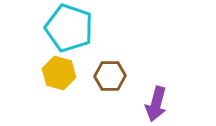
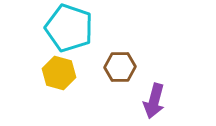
brown hexagon: moved 10 px right, 9 px up
purple arrow: moved 2 px left, 3 px up
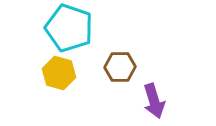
purple arrow: rotated 32 degrees counterclockwise
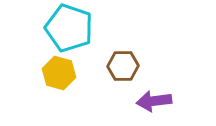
brown hexagon: moved 3 px right, 1 px up
purple arrow: rotated 100 degrees clockwise
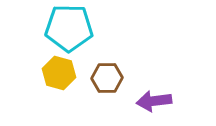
cyan pentagon: rotated 18 degrees counterclockwise
brown hexagon: moved 16 px left, 12 px down
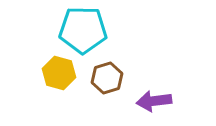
cyan pentagon: moved 14 px right, 2 px down
brown hexagon: rotated 16 degrees counterclockwise
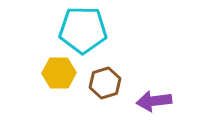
yellow hexagon: rotated 16 degrees counterclockwise
brown hexagon: moved 2 px left, 5 px down
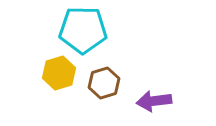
yellow hexagon: rotated 16 degrees counterclockwise
brown hexagon: moved 1 px left
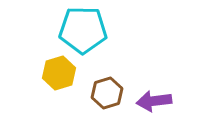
brown hexagon: moved 3 px right, 10 px down
